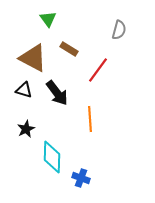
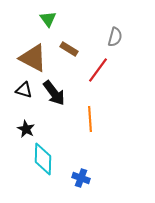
gray semicircle: moved 4 px left, 7 px down
black arrow: moved 3 px left
black star: rotated 18 degrees counterclockwise
cyan diamond: moved 9 px left, 2 px down
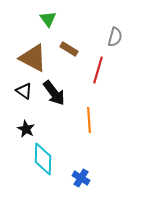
red line: rotated 20 degrees counterclockwise
black triangle: moved 1 px down; rotated 18 degrees clockwise
orange line: moved 1 px left, 1 px down
blue cross: rotated 12 degrees clockwise
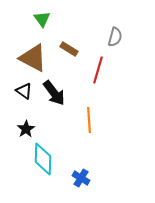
green triangle: moved 6 px left
black star: rotated 12 degrees clockwise
